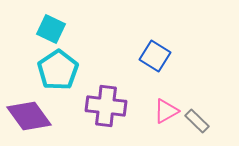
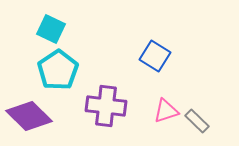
pink triangle: rotated 12 degrees clockwise
purple diamond: rotated 9 degrees counterclockwise
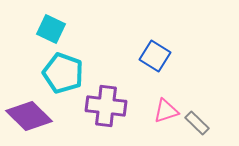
cyan pentagon: moved 5 px right, 3 px down; rotated 18 degrees counterclockwise
gray rectangle: moved 2 px down
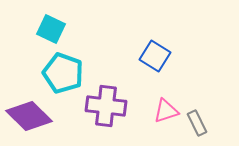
gray rectangle: rotated 20 degrees clockwise
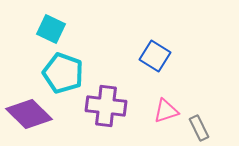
purple diamond: moved 2 px up
gray rectangle: moved 2 px right, 5 px down
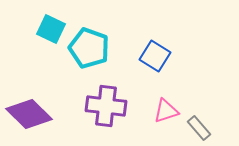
cyan pentagon: moved 26 px right, 25 px up
gray rectangle: rotated 15 degrees counterclockwise
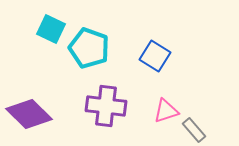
gray rectangle: moved 5 px left, 2 px down
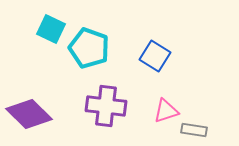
gray rectangle: rotated 40 degrees counterclockwise
